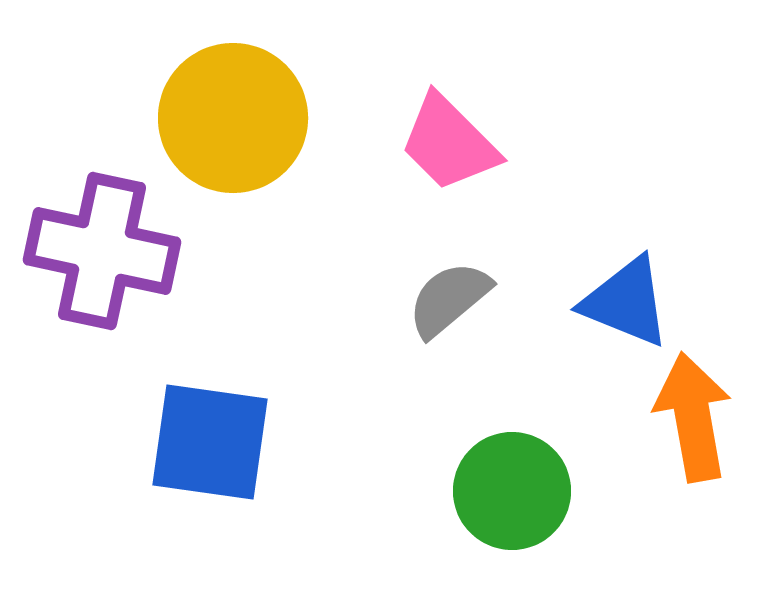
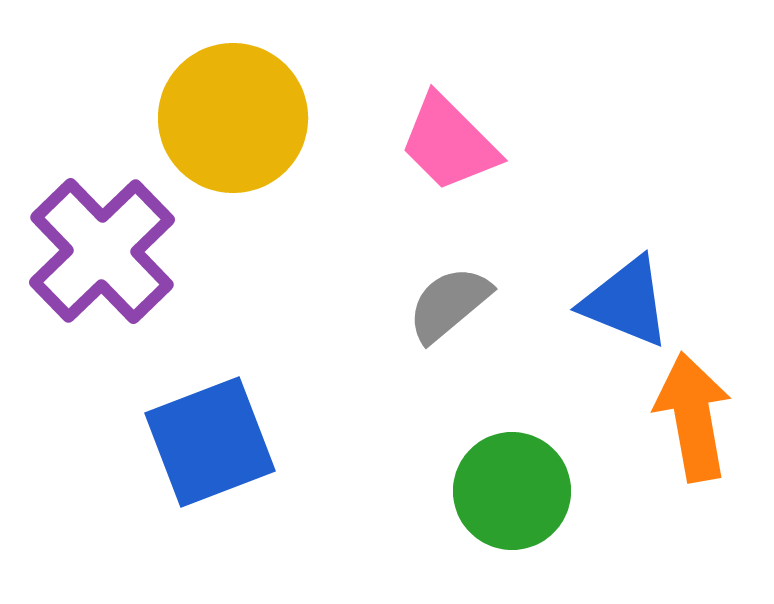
purple cross: rotated 34 degrees clockwise
gray semicircle: moved 5 px down
blue square: rotated 29 degrees counterclockwise
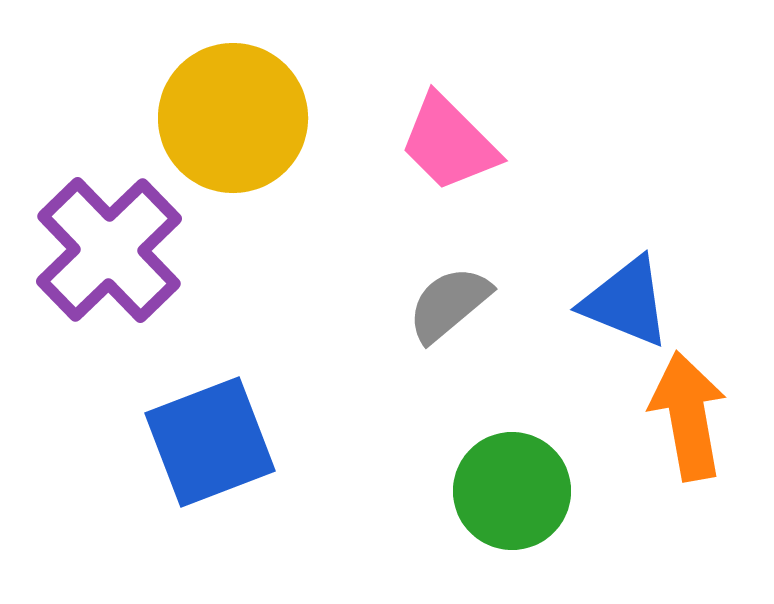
purple cross: moved 7 px right, 1 px up
orange arrow: moved 5 px left, 1 px up
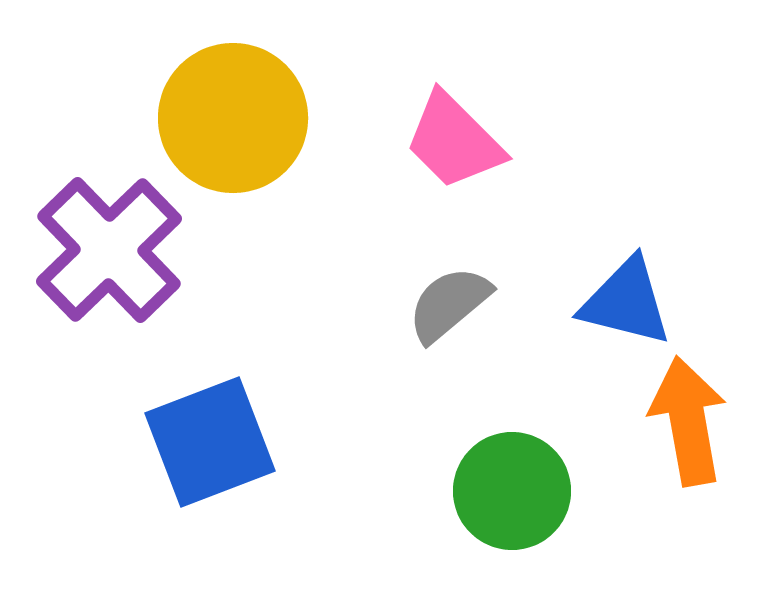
pink trapezoid: moved 5 px right, 2 px up
blue triangle: rotated 8 degrees counterclockwise
orange arrow: moved 5 px down
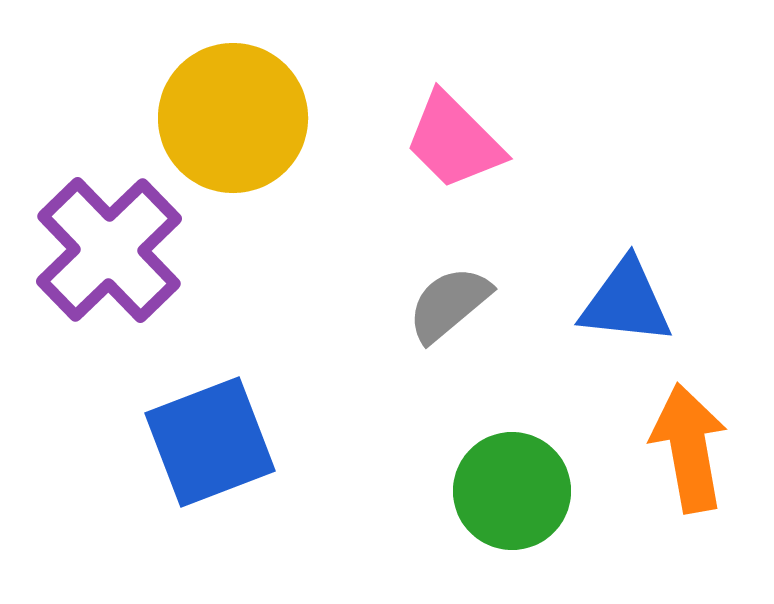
blue triangle: rotated 8 degrees counterclockwise
orange arrow: moved 1 px right, 27 px down
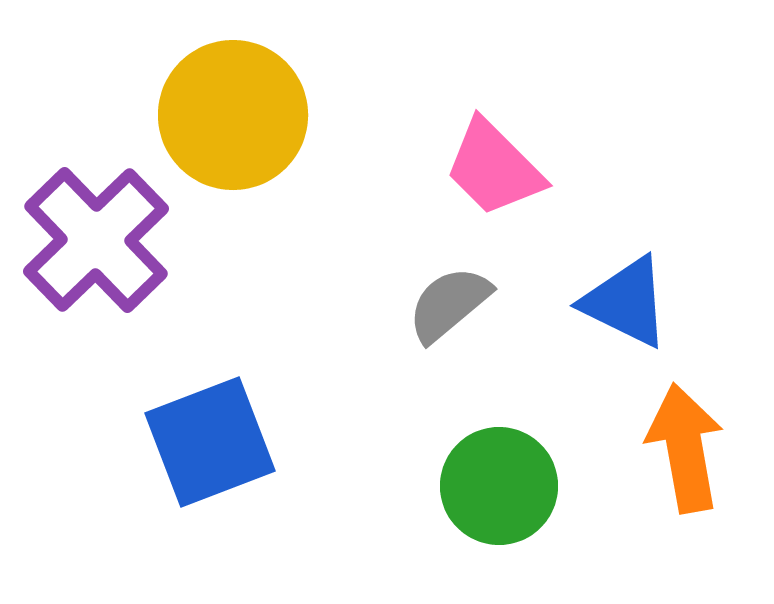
yellow circle: moved 3 px up
pink trapezoid: moved 40 px right, 27 px down
purple cross: moved 13 px left, 10 px up
blue triangle: rotated 20 degrees clockwise
orange arrow: moved 4 px left
green circle: moved 13 px left, 5 px up
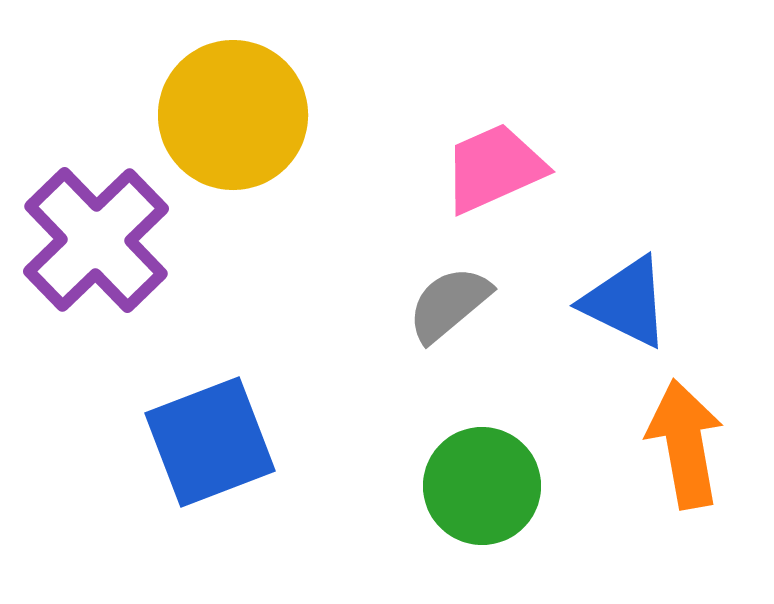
pink trapezoid: rotated 111 degrees clockwise
orange arrow: moved 4 px up
green circle: moved 17 px left
